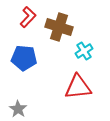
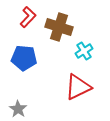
red triangle: rotated 20 degrees counterclockwise
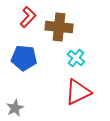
brown cross: rotated 12 degrees counterclockwise
cyan cross: moved 8 px left, 7 px down; rotated 18 degrees counterclockwise
red triangle: moved 5 px down
gray star: moved 3 px left, 1 px up; rotated 12 degrees clockwise
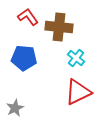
red L-shape: rotated 80 degrees counterclockwise
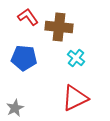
red triangle: moved 3 px left, 6 px down
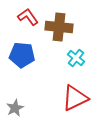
blue pentagon: moved 2 px left, 3 px up
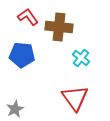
cyan cross: moved 5 px right
red triangle: rotated 40 degrees counterclockwise
gray star: moved 1 px down
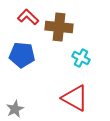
red L-shape: rotated 10 degrees counterclockwise
cyan cross: rotated 12 degrees counterclockwise
red triangle: rotated 24 degrees counterclockwise
